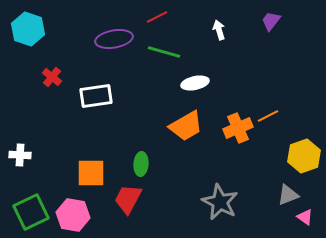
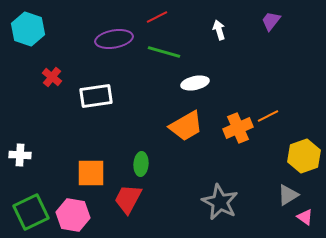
gray triangle: rotated 10 degrees counterclockwise
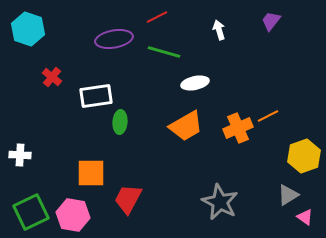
green ellipse: moved 21 px left, 42 px up
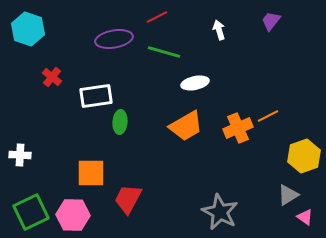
gray star: moved 10 px down
pink hexagon: rotated 8 degrees counterclockwise
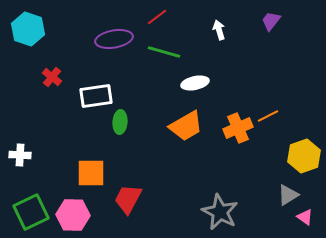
red line: rotated 10 degrees counterclockwise
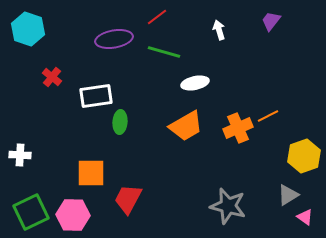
gray star: moved 8 px right, 6 px up; rotated 12 degrees counterclockwise
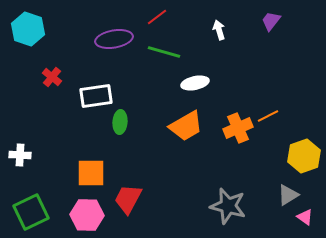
pink hexagon: moved 14 px right
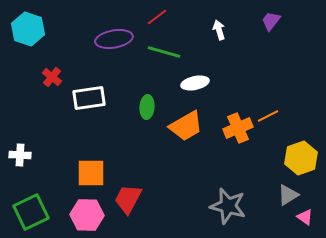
white rectangle: moved 7 px left, 2 px down
green ellipse: moved 27 px right, 15 px up
yellow hexagon: moved 3 px left, 2 px down
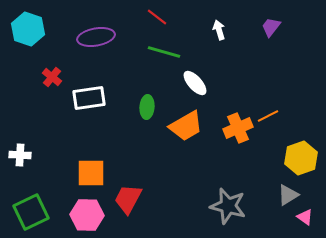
red line: rotated 75 degrees clockwise
purple trapezoid: moved 6 px down
purple ellipse: moved 18 px left, 2 px up
white ellipse: rotated 60 degrees clockwise
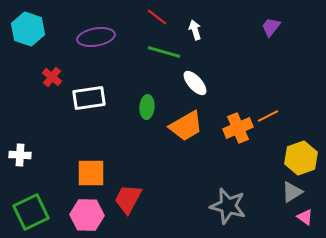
white arrow: moved 24 px left
gray triangle: moved 4 px right, 3 px up
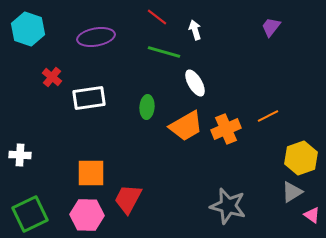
white ellipse: rotated 12 degrees clockwise
orange cross: moved 12 px left, 1 px down
green square: moved 1 px left, 2 px down
pink triangle: moved 7 px right, 2 px up
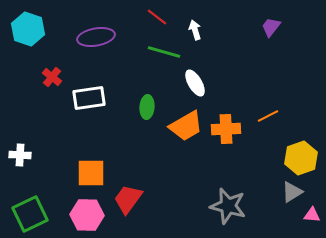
orange cross: rotated 20 degrees clockwise
red trapezoid: rotated 8 degrees clockwise
pink triangle: rotated 30 degrees counterclockwise
